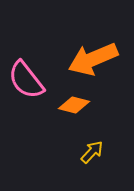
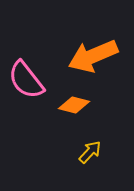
orange arrow: moved 3 px up
yellow arrow: moved 2 px left
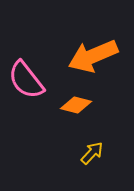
orange diamond: moved 2 px right
yellow arrow: moved 2 px right, 1 px down
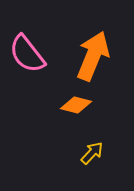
orange arrow: rotated 135 degrees clockwise
pink semicircle: moved 1 px right, 26 px up
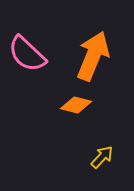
pink semicircle: rotated 9 degrees counterclockwise
yellow arrow: moved 10 px right, 4 px down
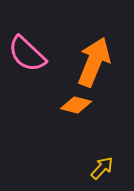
orange arrow: moved 1 px right, 6 px down
yellow arrow: moved 11 px down
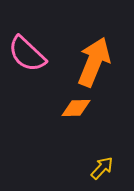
orange diamond: moved 3 px down; rotated 16 degrees counterclockwise
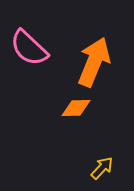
pink semicircle: moved 2 px right, 6 px up
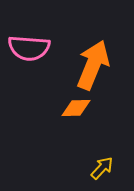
pink semicircle: rotated 39 degrees counterclockwise
orange arrow: moved 1 px left, 3 px down
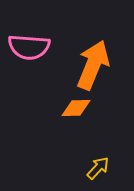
pink semicircle: moved 1 px up
yellow arrow: moved 4 px left
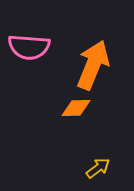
yellow arrow: rotated 10 degrees clockwise
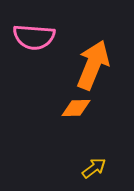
pink semicircle: moved 5 px right, 10 px up
yellow arrow: moved 4 px left
